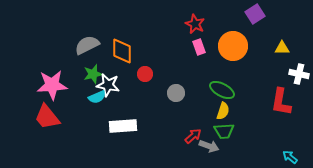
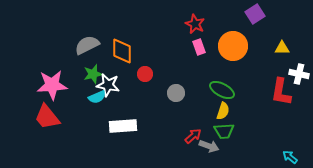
red L-shape: moved 10 px up
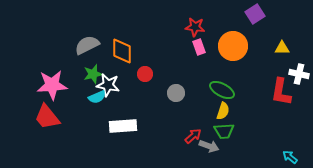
red star: moved 3 px down; rotated 18 degrees counterclockwise
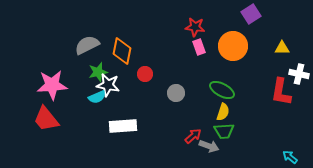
purple square: moved 4 px left
orange diamond: rotated 12 degrees clockwise
green star: moved 5 px right, 2 px up
yellow semicircle: moved 1 px down
red trapezoid: moved 1 px left, 2 px down
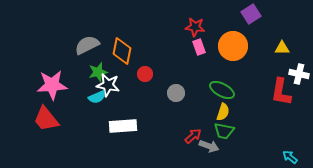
green trapezoid: rotated 15 degrees clockwise
